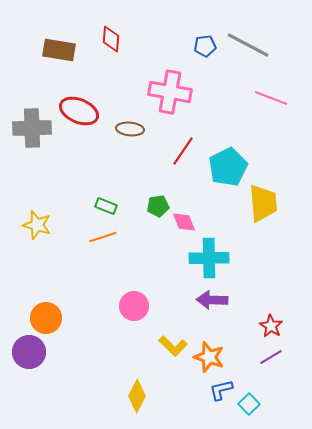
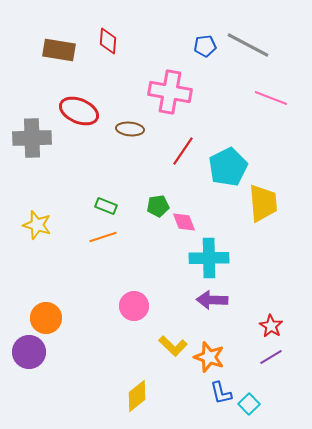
red diamond: moved 3 px left, 2 px down
gray cross: moved 10 px down
blue L-shape: moved 3 px down; rotated 90 degrees counterclockwise
yellow diamond: rotated 24 degrees clockwise
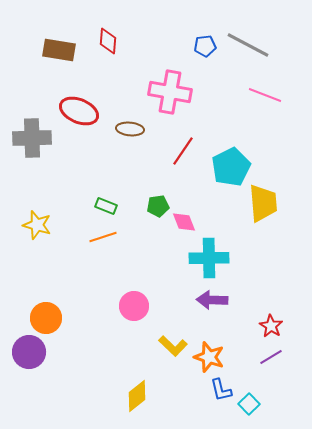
pink line: moved 6 px left, 3 px up
cyan pentagon: moved 3 px right
blue L-shape: moved 3 px up
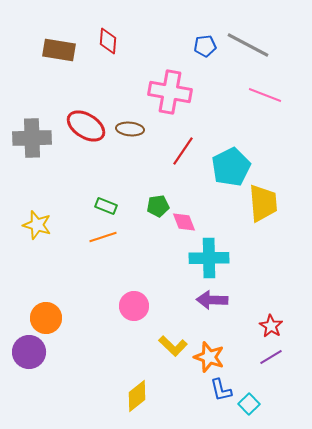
red ellipse: moved 7 px right, 15 px down; rotated 9 degrees clockwise
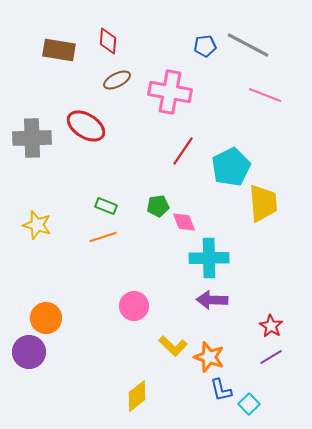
brown ellipse: moved 13 px left, 49 px up; rotated 32 degrees counterclockwise
